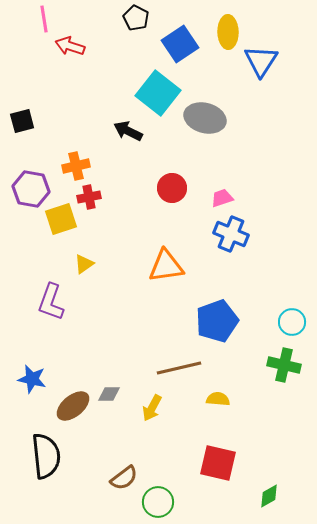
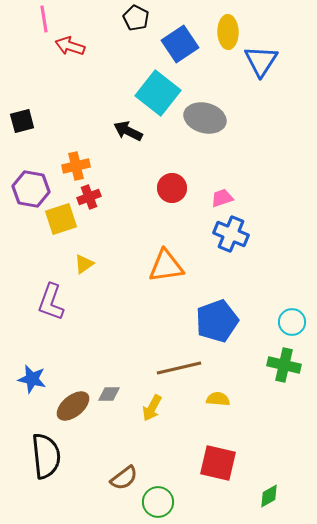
red cross: rotated 10 degrees counterclockwise
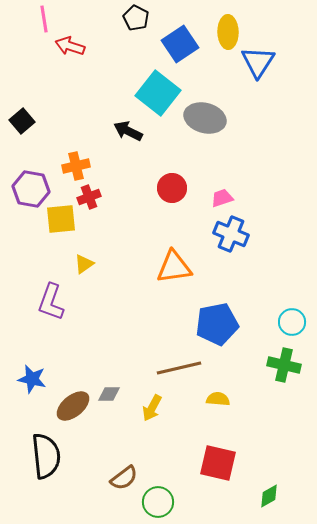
blue triangle: moved 3 px left, 1 px down
black square: rotated 25 degrees counterclockwise
yellow square: rotated 12 degrees clockwise
orange triangle: moved 8 px right, 1 px down
blue pentagon: moved 3 px down; rotated 9 degrees clockwise
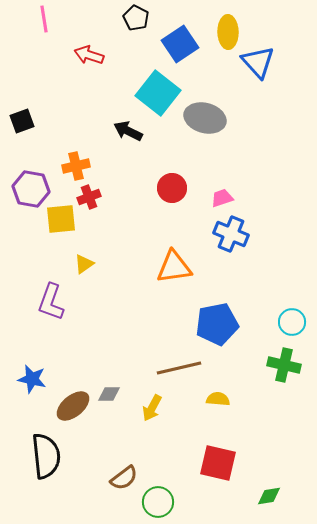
red arrow: moved 19 px right, 9 px down
blue triangle: rotated 15 degrees counterclockwise
black square: rotated 20 degrees clockwise
green diamond: rotated 20 degrees clockwise
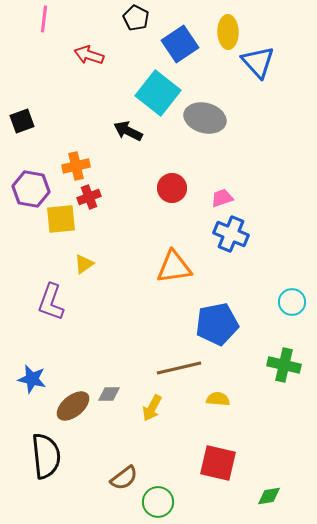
pink line: rotated 16 degrees clockwise
cyan circle: moved 20 px up
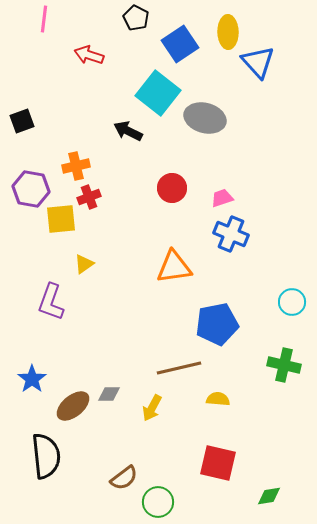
blue star: rotated 24 degrees clockwise
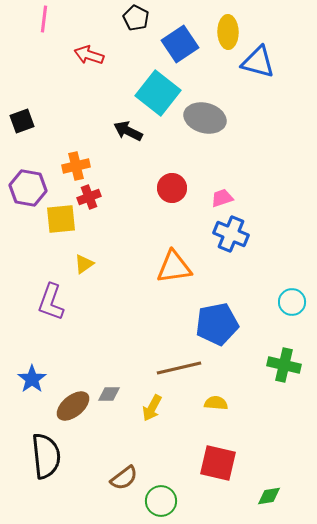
blue triangle: rotated 33 degrees counterclockwise
purple hexagon: moved 3 px left, 1 px up
yellow semicircle: moved 2 px left, 4 px down
green circle: moved 3 px right, 1 px up
